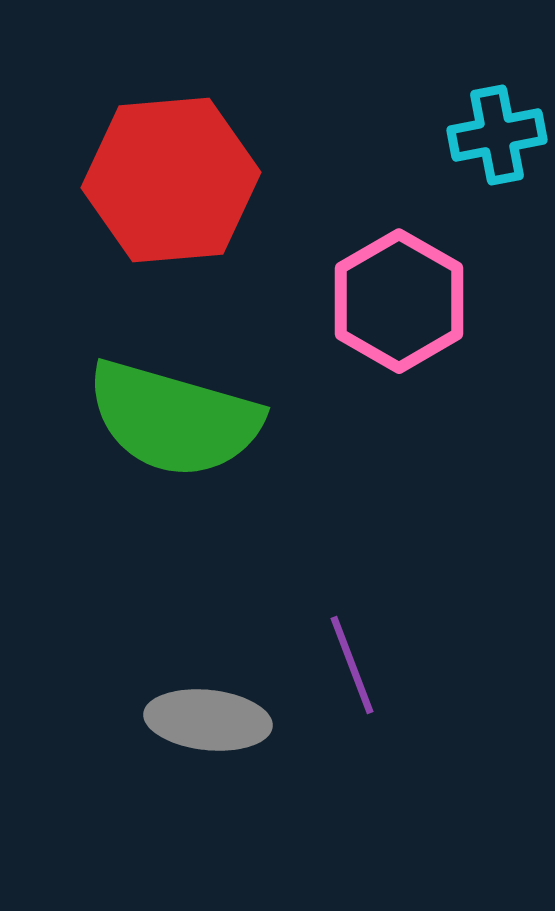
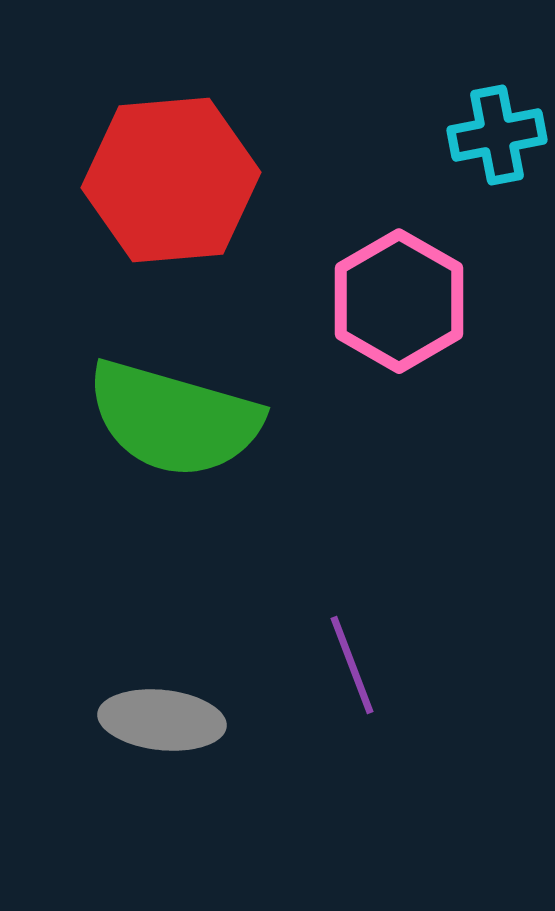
gray ellipse: moved 46 px left
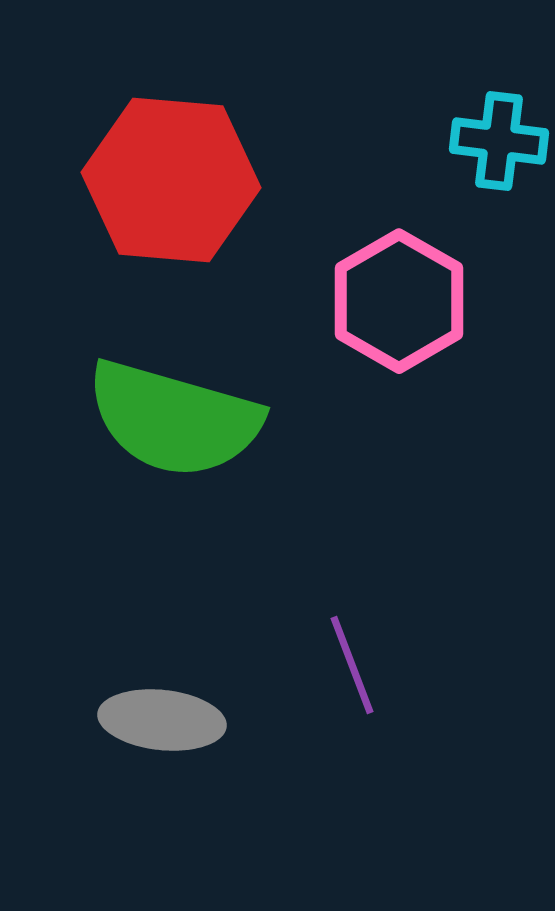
cyan cross: moved 2 px right, 6 px down; rotated 18 degrees clockwise
red hexagon: rotated 10 degrees clockwise
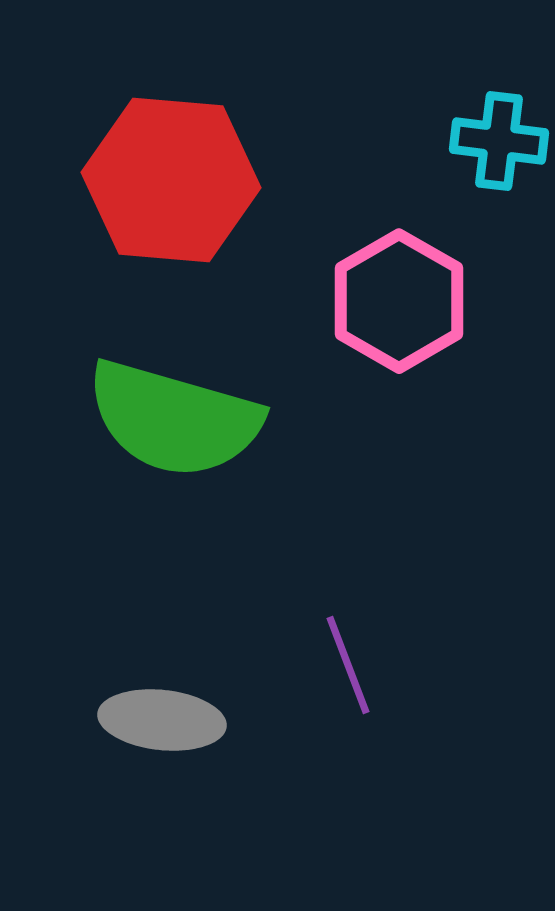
purple line: moved 4 px left
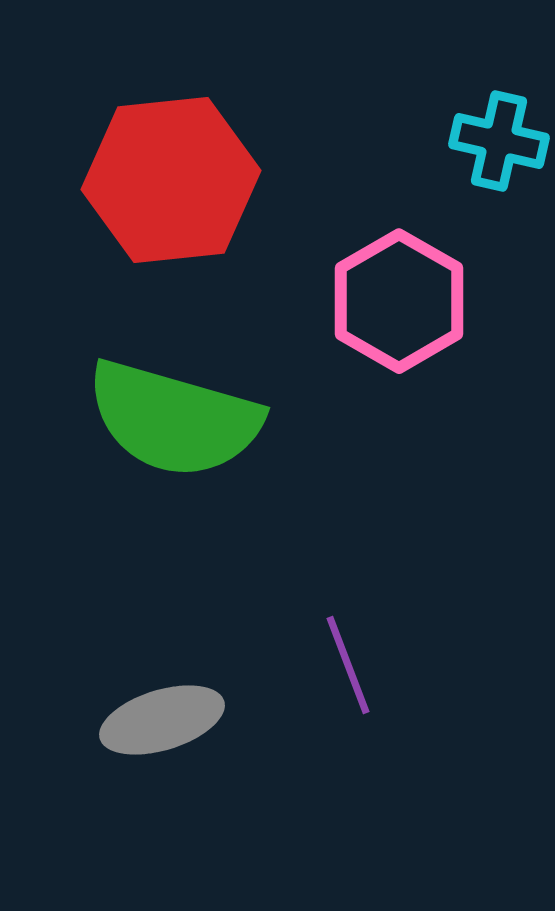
cyan cross: rotated 6 degrees clockwise
red hexagon: rotated 11 degrees counterclockwise
gray ellipse: rotated 23 degrees counterclockwise
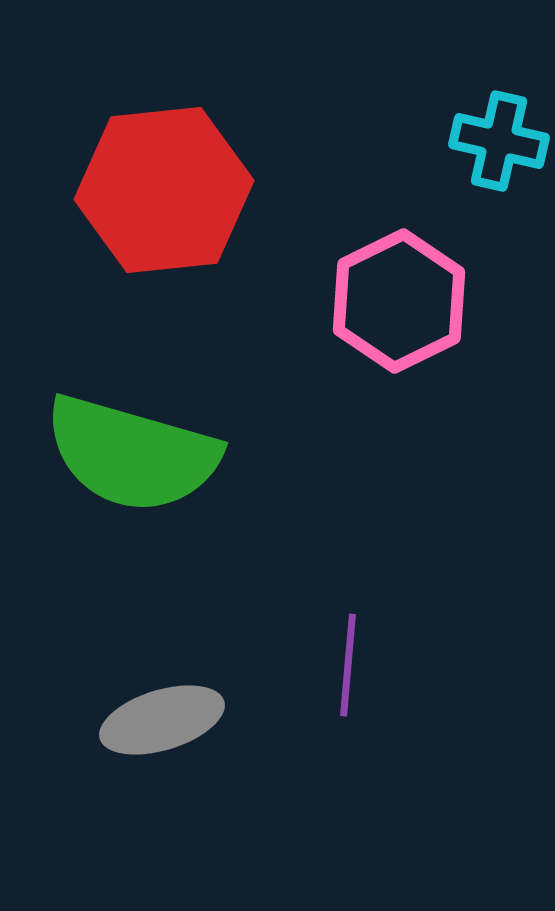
red hexagon: moved 7 px left, 10 px down
pink hexagon: rotated 4 degrees clockwise
green semicircle: moved 42 px left, 35 px down
purple line: rotated 26 degrees clockwise
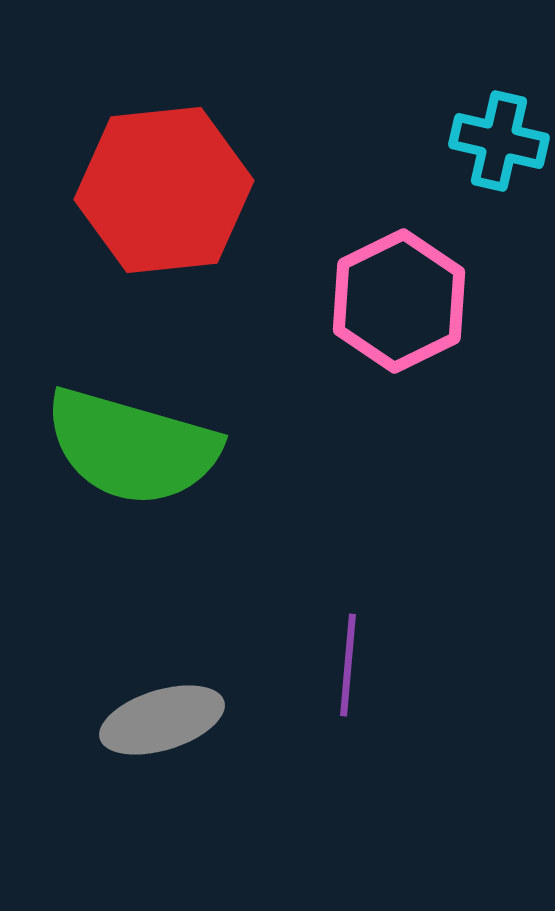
green semicircle: moved 7 px up
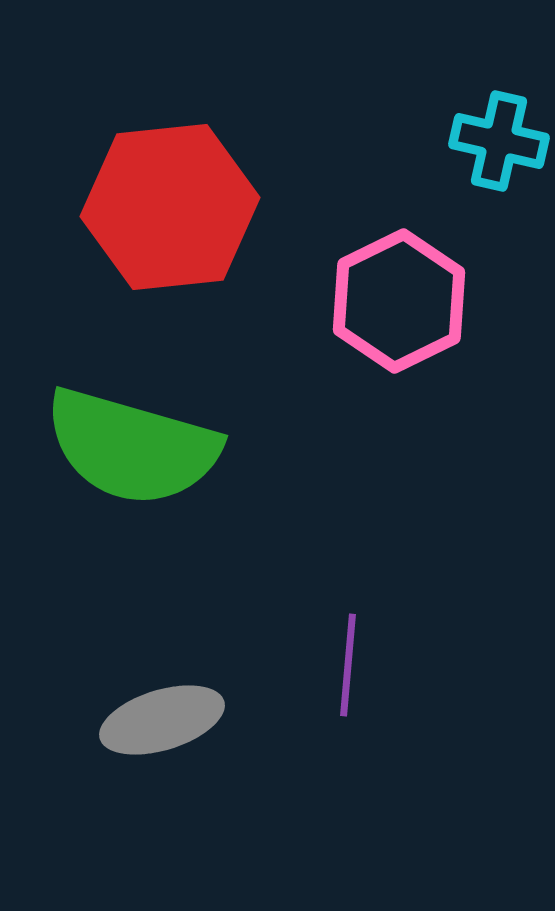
red hexagon: moved 6 px right, 17 px down
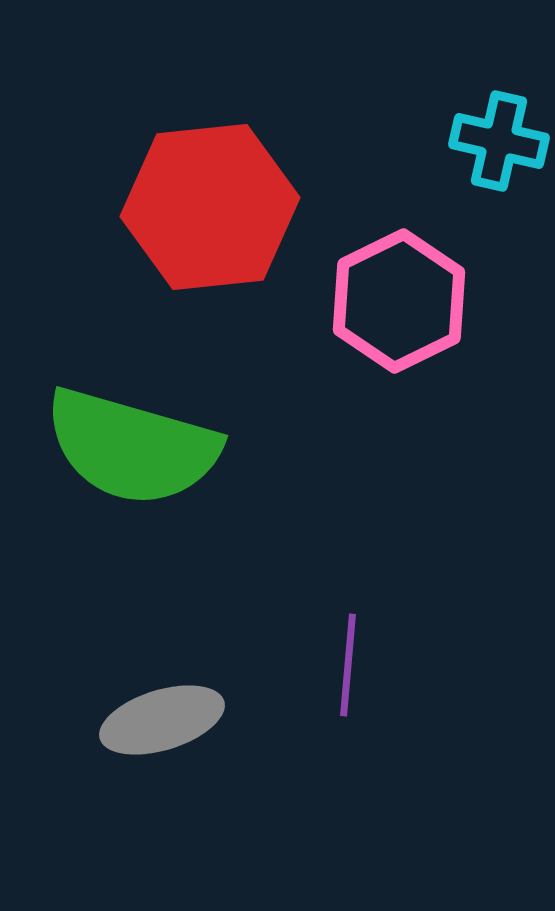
red hexagon: moved 40 px right
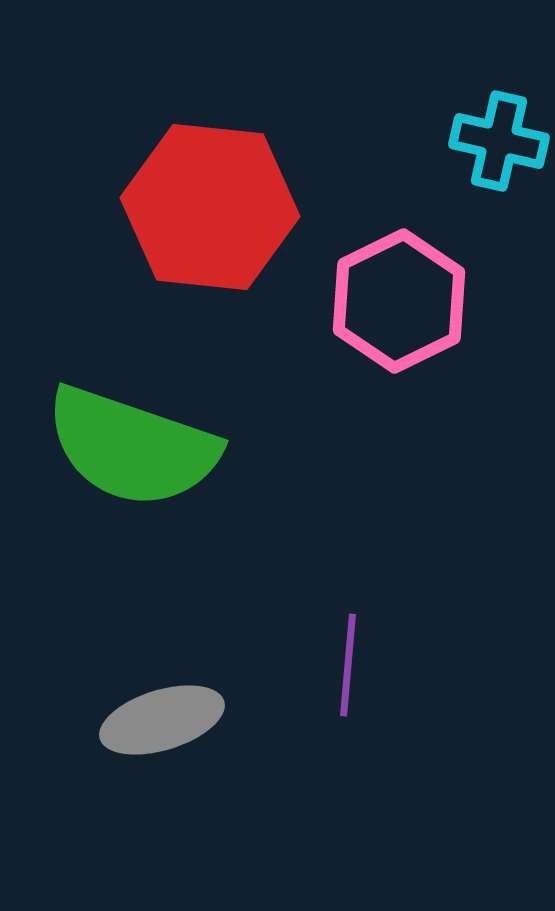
red hexagon: rotated 12 degrees clockwise
green semicircle: rotated 3 degrees clockwise
